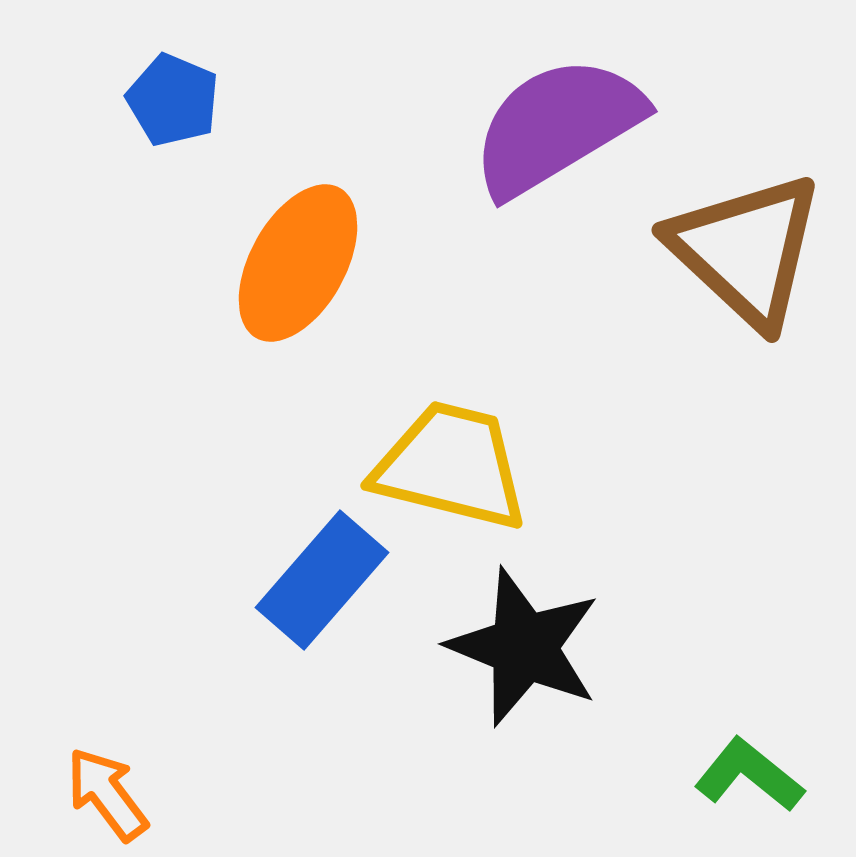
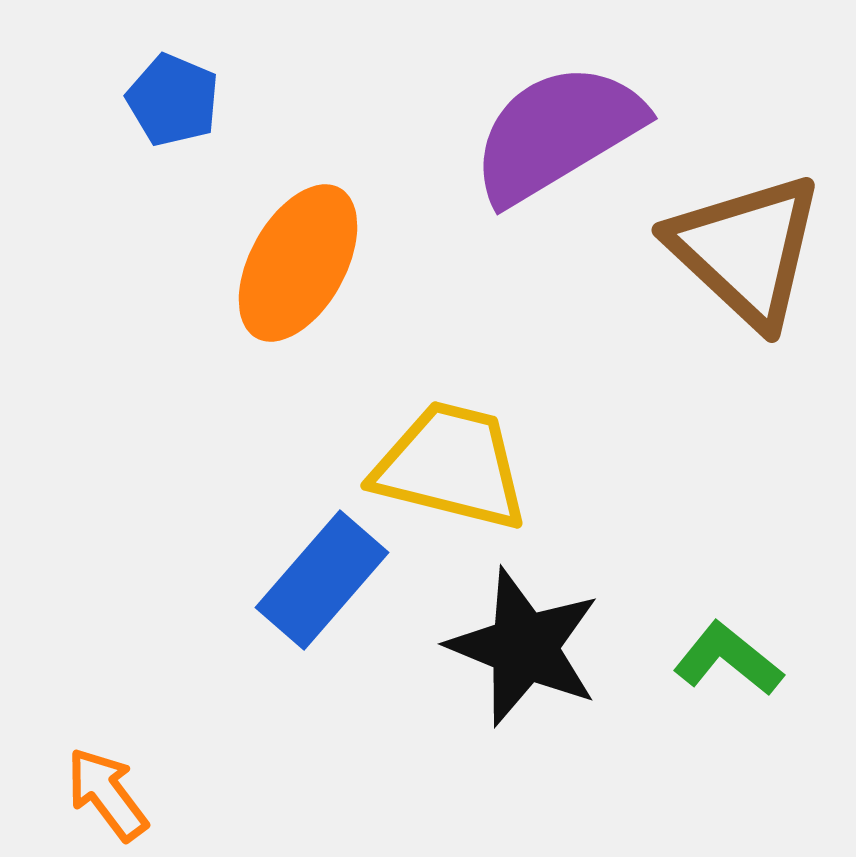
purple semicircle: moved 7 px down
green L-shape: moved 21 px left, 116 px up
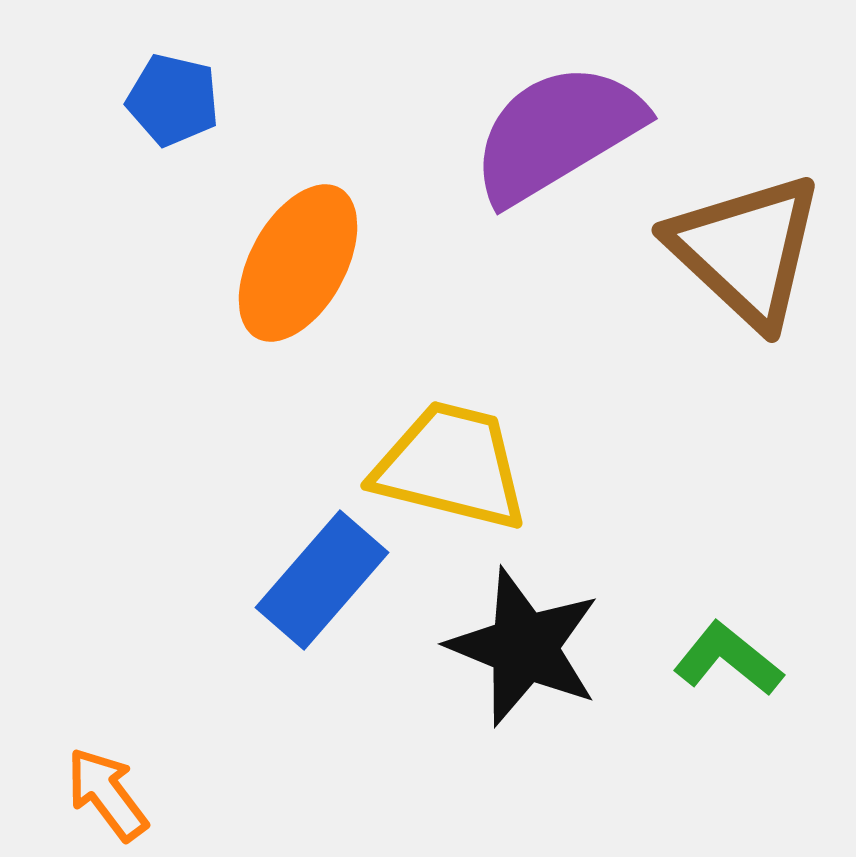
blue pentagon: rotated 10 degrees counterclockwise
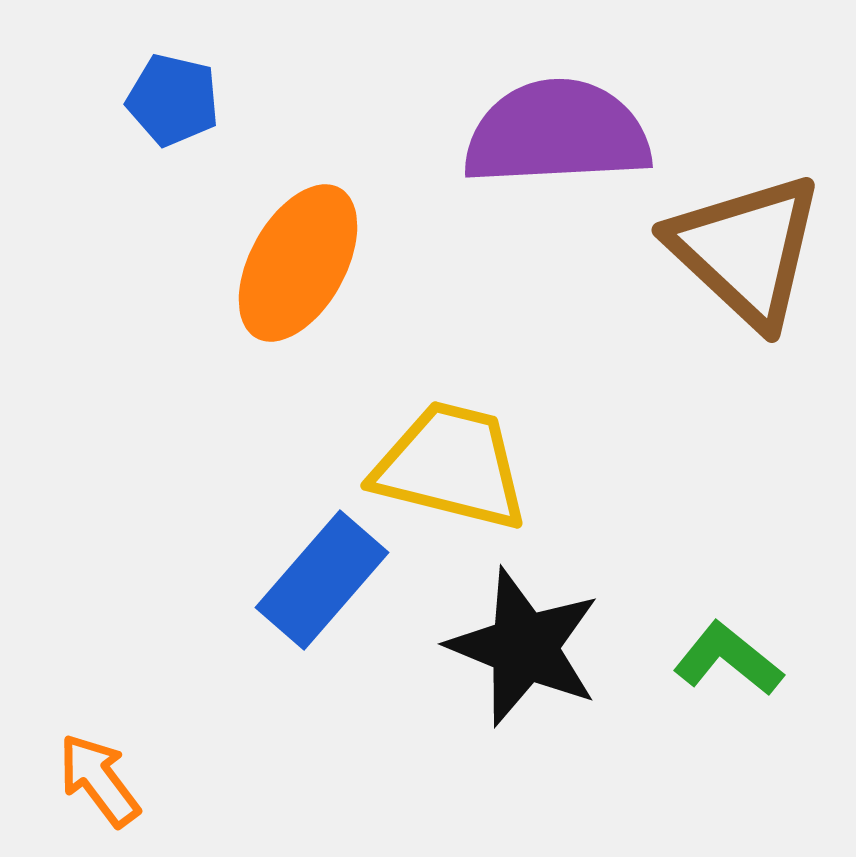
purple semicircle: rotated 28 degrees clockwise
orange arrow: moved 8 px left, 14 px up
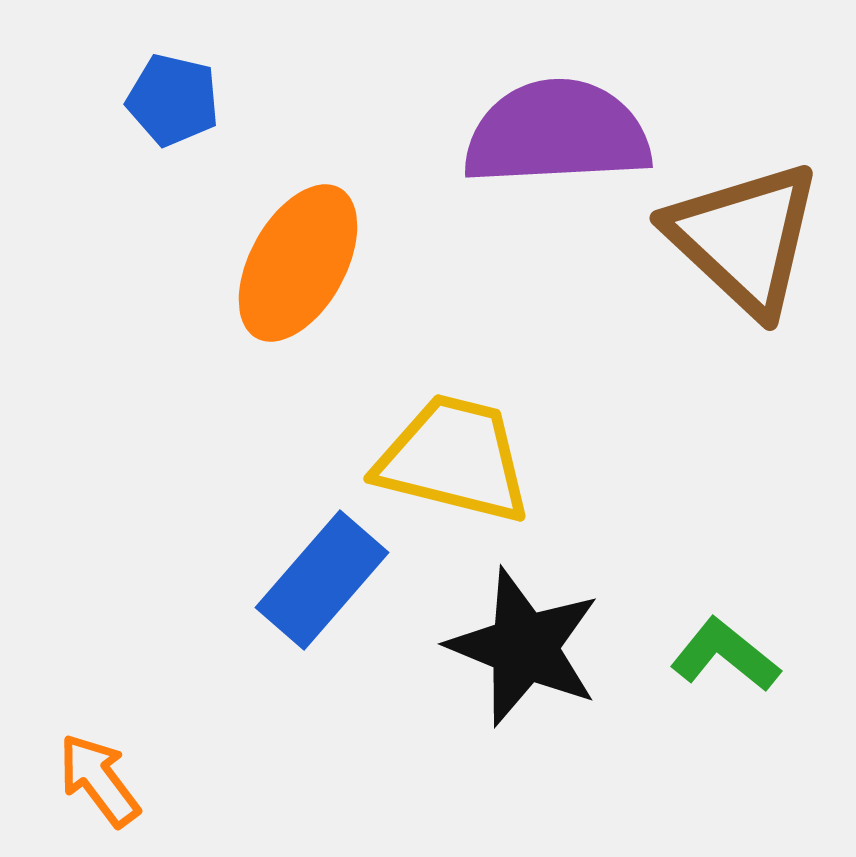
brown triangle: moved 2 px left, 12 px up
yellow trapezoid: moved 3 px right, 7 px up
green L-shape: moved 3 px left, 4 px up
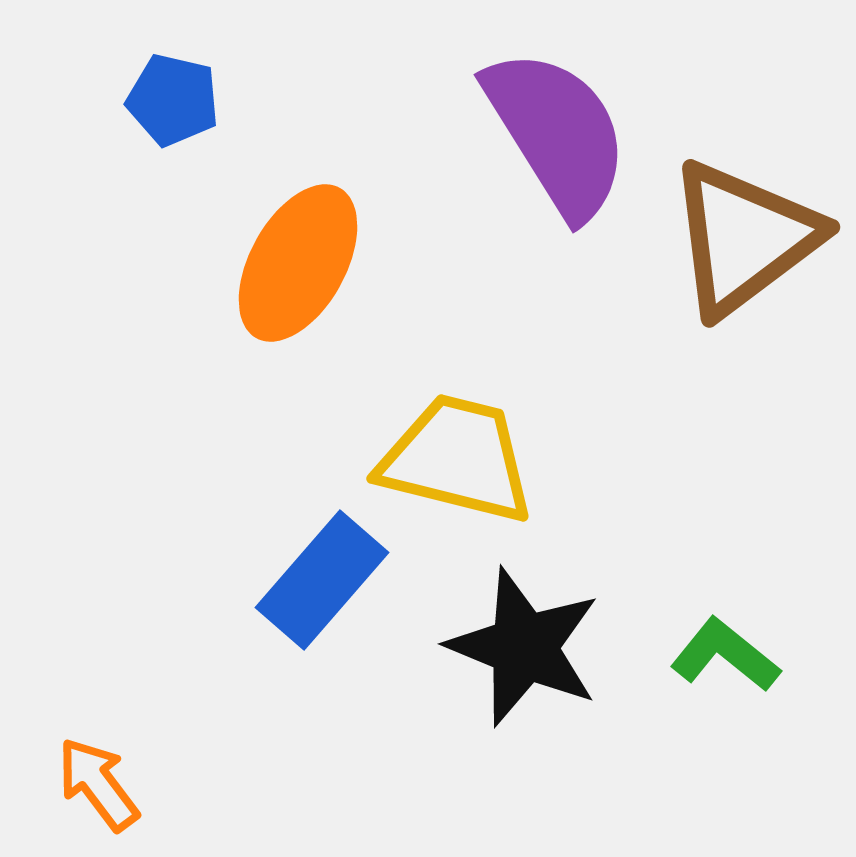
purple semicircle: rotated 61 degrees clockwise
brown triangle: rotated 40 degrees clockwise
yellow trapezoid: moved 3 px right
orange arrow: moved 1 px left, 4 px down
